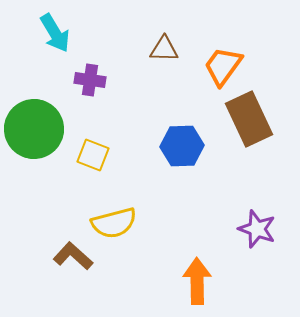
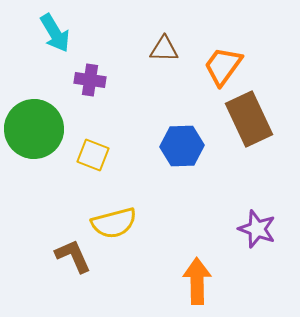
brown L-shape: rotated 24 degrees clockwise
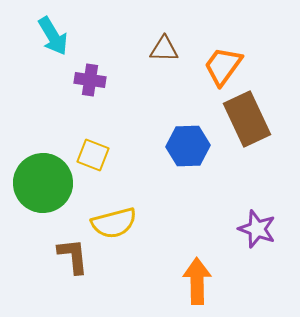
cyan arrow: moved 2 px left, 3 px down
brown rectangle: moved 2 px left
green circle: moved 9 px right, 54 px down
blue hexagon: moved 6 px right
brown L-shape: rotated 18 degrees clockwise
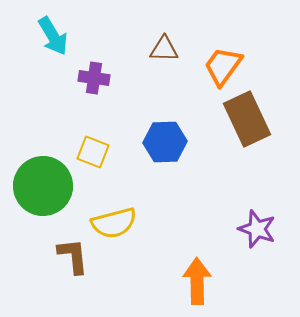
purple cross: moved 4 px right, 2 px up
blue hexagon: moved 23 px left, 4 px up
yellow square: moved 3 px up
green circle: moved 3 px down
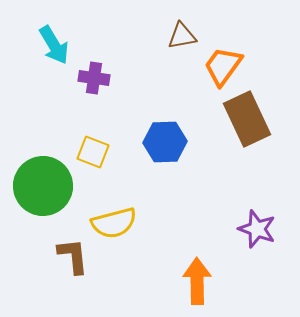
cyan arrow: moved 1 px right, 9 px down
brown triangle: moved 18 px right, 13 px up; rotated 12 degrees counterclockwise
